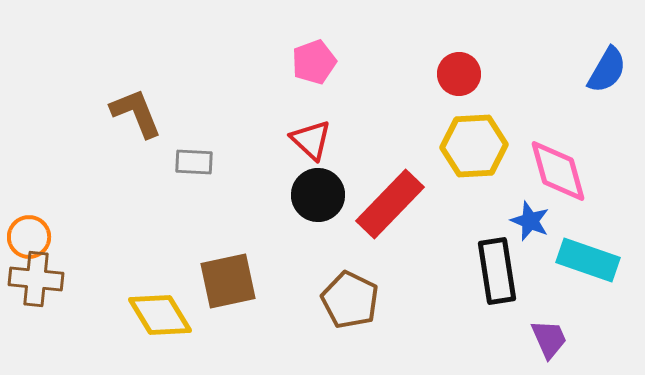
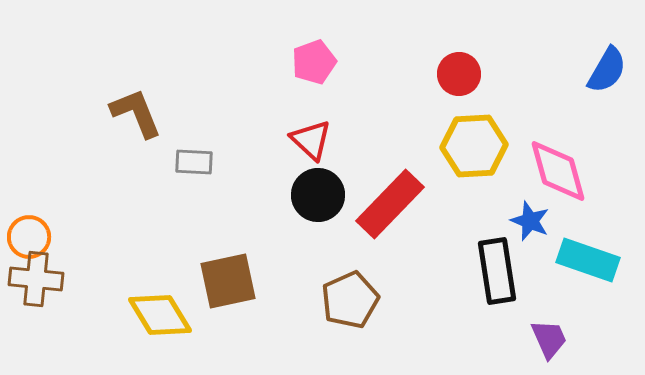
brown pentagon: rotated 22 degrees clockwise
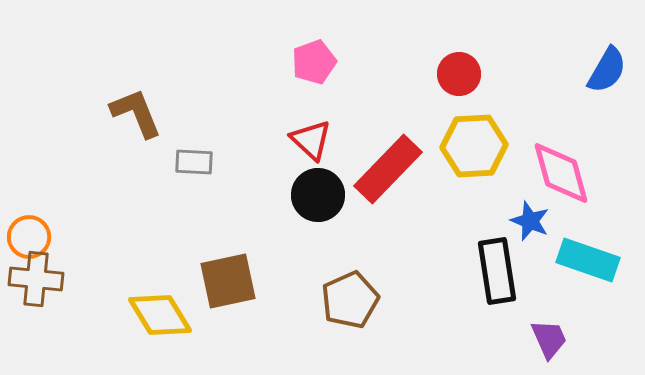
pink diamond: moved 3 px right, 2 px down
red rectangle: moved 2 px left, 35 px up
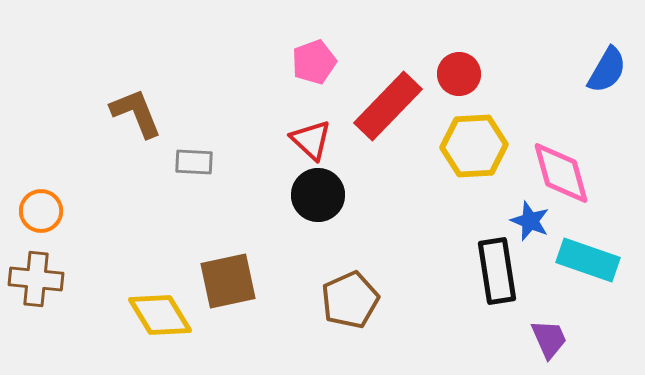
red rectangle: moved 63 px up
orange circle: moved 12 px right, 26 px up
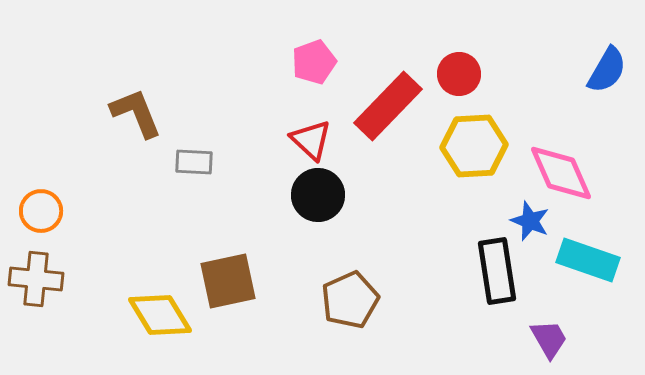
pink diamond: rotated 8 degrees counterclockwise
purple trapezoid: rotated 6 degrees counterclockwise
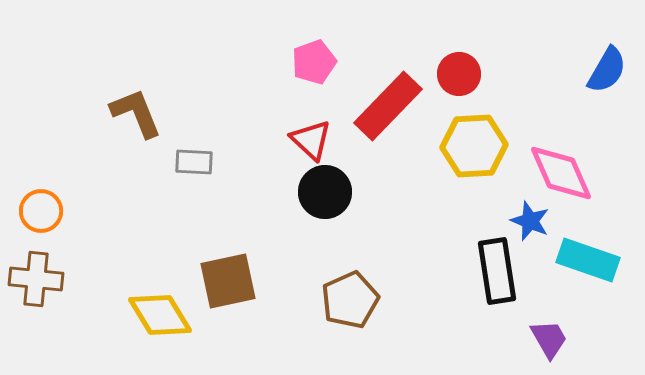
black circle: moved 7 px right, 3 px up
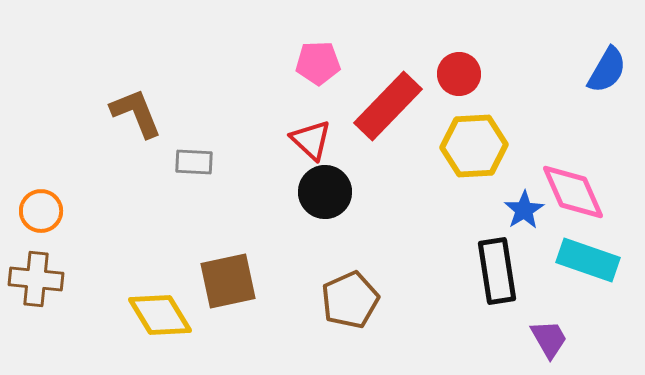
pink pentagon: moved 4 px right, 1 px down; rotated 18 degrees clockwise
pink diamond: moved 12 px right, 19 px down
blue star: moved 6 px left, 11 px up; rotated 18 degrees clockwise
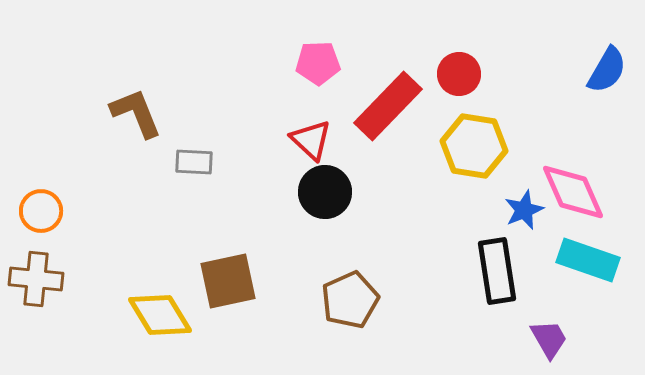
yellow hexagon: rotated 12 degrees clockwise
blue star: rotated 9 degrees clockwise
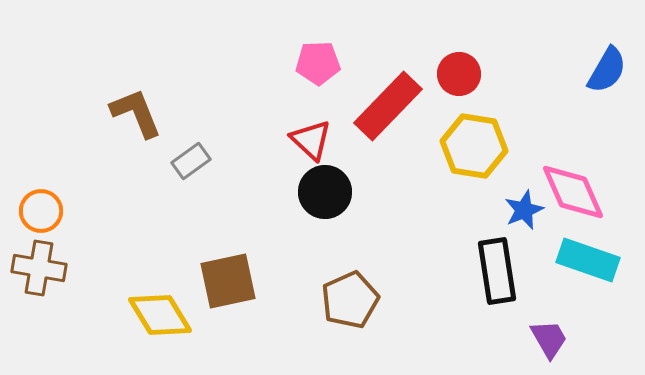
gray rectangle: moved 3 px left, 1 px up; rotated 39 degrees counterclockwise
brown cross: moved 3 px right, 11 px up; rotated 4 degrees clockwise
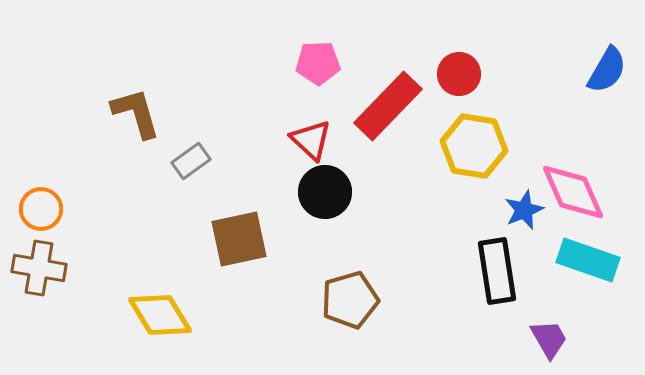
brown L-shape: rotated 6 degrees clockwise
orange circle: moved 2 px up
brown square: moved 11 px right, 42 px up
brown pentagon: rotated 8 degrees clockwise
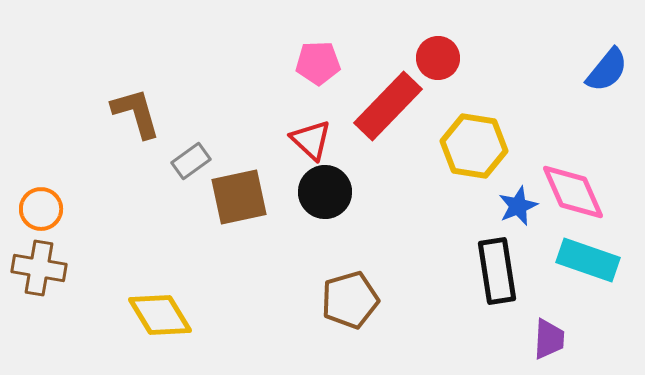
blue semicircle: rotated 9 degrees clockwise
red circle: moved 21 px left, 16 px up
blue star: moved 6 px left, 4 px up
brown square: moved 42 px up
purple trapezoid: rotated 33 degrees clockwise
